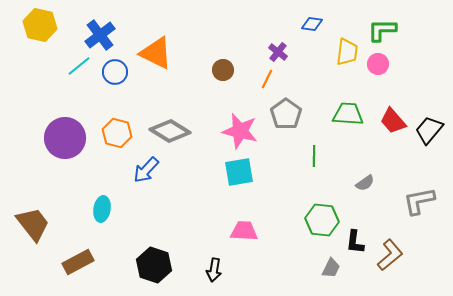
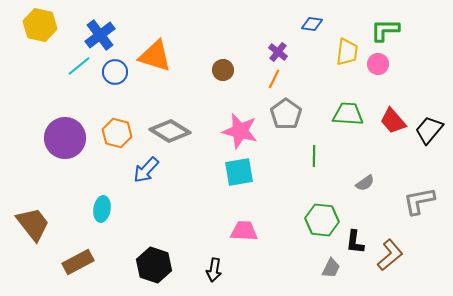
green L-shape: moved 3 px right
orange triangle: moved 1 px left, 3 px down; rotated 9 degrees counterclockwise
orange line: moved 7 px right
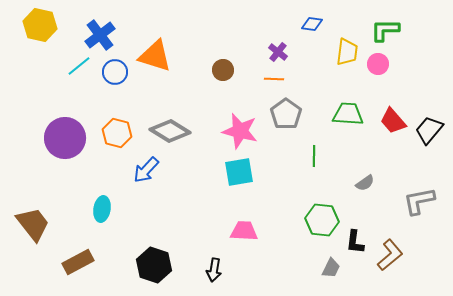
orange line: rotated 66 degrees clockwise
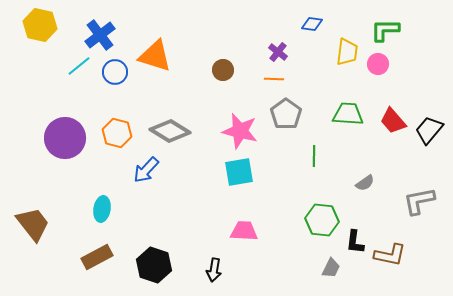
brown L-shape: rotated 52 degrees clockwise
brown rectangle: moved 19 px right, 5 px up
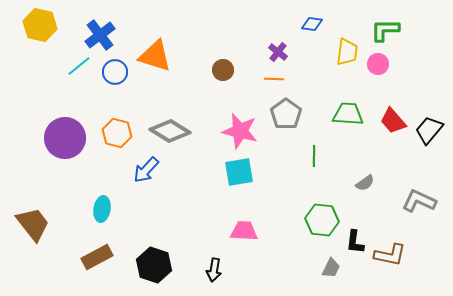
gray L-shape: rotated 36 degrees clockwise
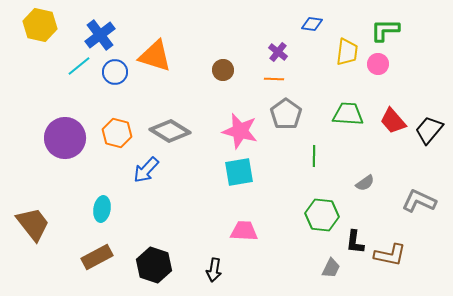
green hexagon: moved 5 px up
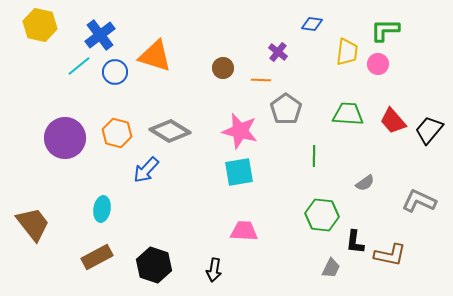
brown circle: moved 2 px up
orange line: moved 13 px left, 1 px down
gray pentagon: moved 5 px up
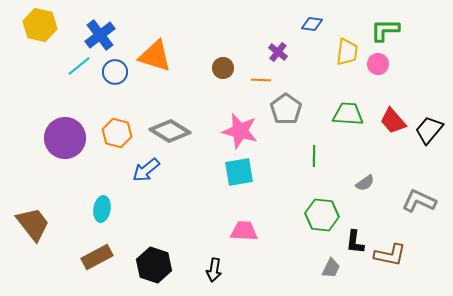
blue arrow: rotated 8 degrees clockwise
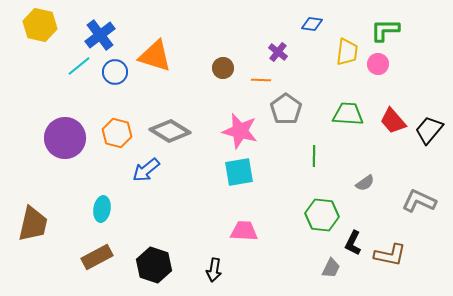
brown trapezoid: rotated 51 degrees clockwise
black L-shape: moved 2 px left, 1 px down; rotated 20 degrees clockwise
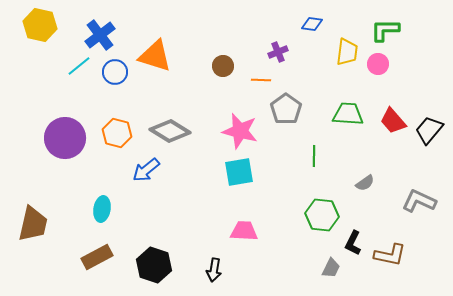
purple cross: rotated 30 degrees clockwise
brown circle: moved 2 px up
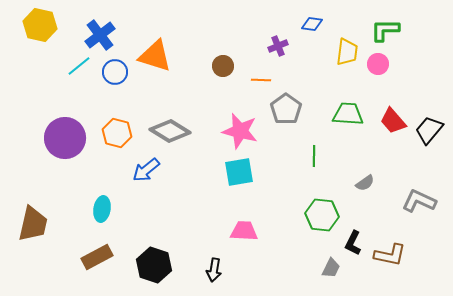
purple cross: moved 6 px up
